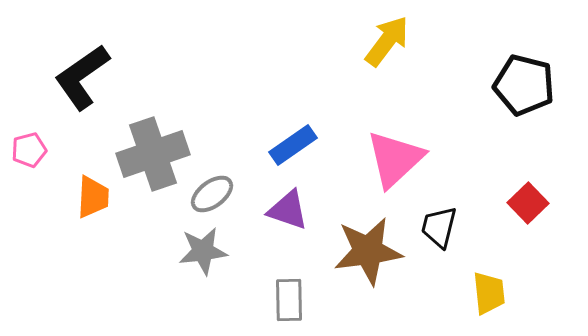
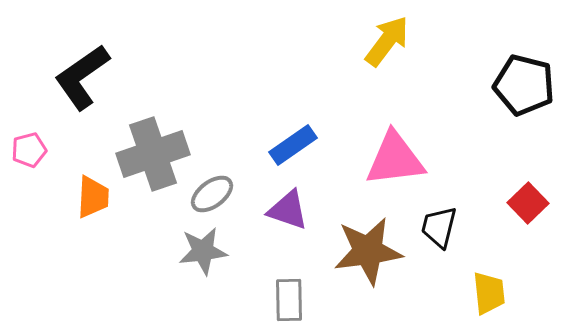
pink triangle: rotated 36 degrees clockwise
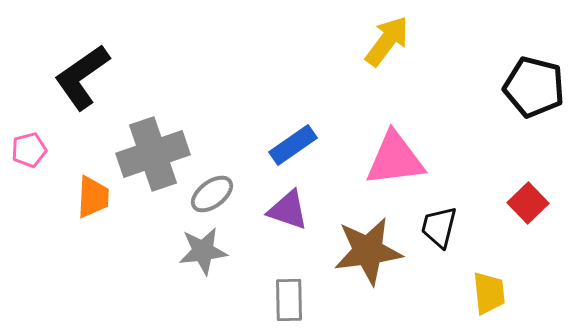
black pentagon: moved 10 px right, 2 px down
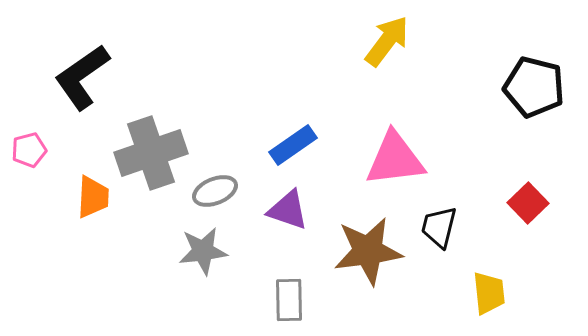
gray cross: moved 2 px left, 1 px up
gray ellipse: moved 3 px right, 3 px up; rotated 15 degrees clockwise
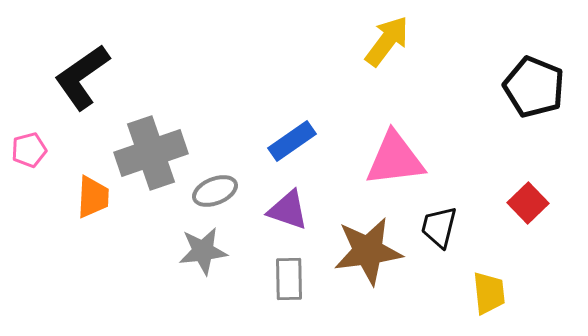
black pentagon: rotated 8 degrees clockwise
blue rectangle: moved 1 px left, 4 px up
gray rectangle: moved 21 px up
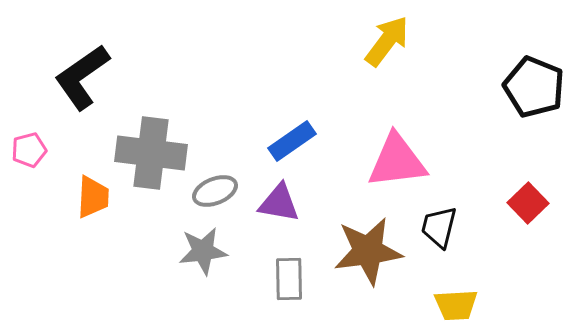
gray cross: rotated 26 degrees clockwise
pink triangle: moved 2 px right, 2 px down
purple triangle: moved 9 px left, 7 px up; rotated 9 degrees counterclockwise
yellow trapezoid: moved 33 px left, 12 px down; rotated 93 degrees clockwise
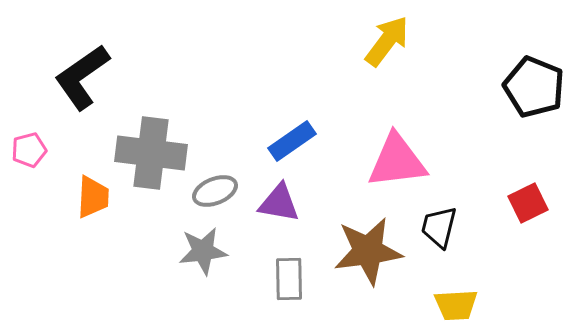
red square: rotated 18 degrees clockwise
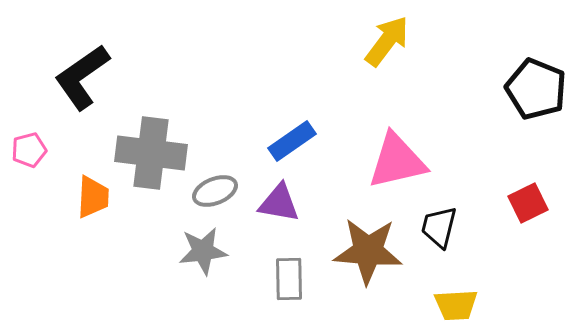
black pentagon: moved 2 px right, 2 px down
pink triangle: rotated 6 degrees counterclockwise
brown star: rotated 12 degrees clockwise
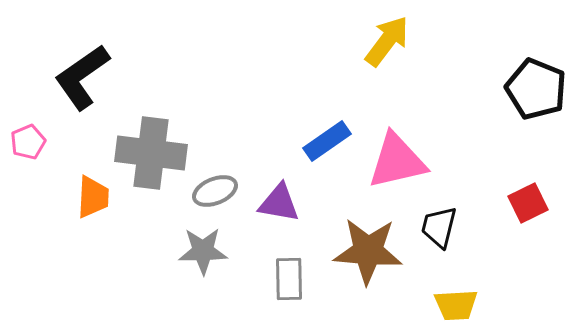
blue rectangle: moved 35 px right
pink pentagon: moved 1 px left, 8 px up; rotated 8 degrees counterclockwise
gray star: rotated 6 degrees clockwise
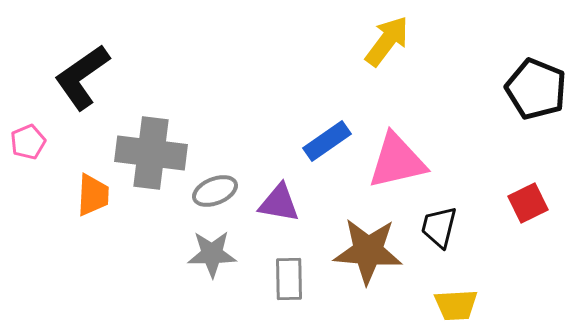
orange trapezoid: moved 2 px up
gray star: moved 9 px right, 3 px down
